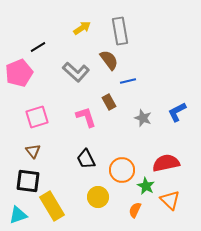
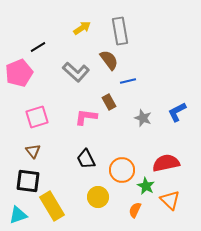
pink L-shape: rotated 65 degrees counterclockwise
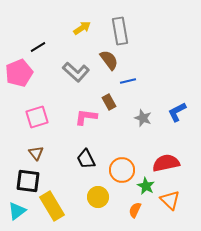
brown triangle: moved 3 px right, 2 px down
cyan triangle: moved 1 px left, 4 px up; rotated 18 degrees counterclockwise
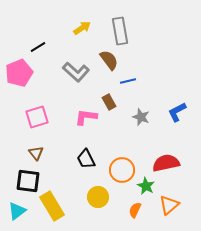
gray star: moved 2 px left, 1 px up
orange triangle: moved 1 px left, 5 px down; rotated 35 degrees clockwise
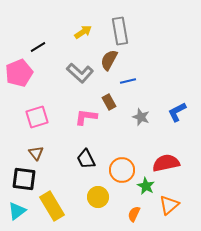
yellow arrow: moved 1 px right, 4 px down
brown semicircle: rotated 115 degrees counterclockwise
gray L-shape: moved 4 px right, 1 px down
black square: moved 4 px left, 2 px up
orange semicircle: moved 1 px left, 4 px down
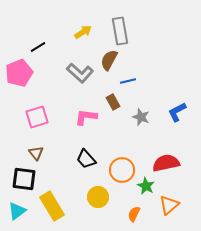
brown rectangle: moved 4 px right
black trapezoid: rotated 15 degrees counterclockwise
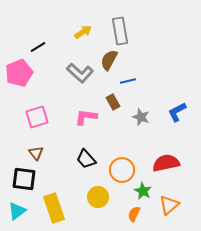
green star: moved 3 px left, 5 px down
yellow rectangle: moved 2 px right, 2 px down; rotated 12 degrees clockwise
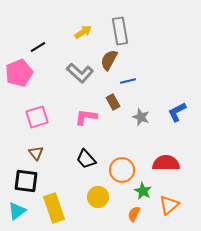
red semicircle: rotated 12 degrees clockwise
black square: moved 2 px right, 2 px down
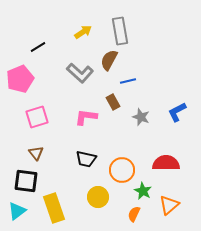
pink pentagon: moved 1 px right, 6 px down
black trapezoid: rotated 35 degrees counterclockwise
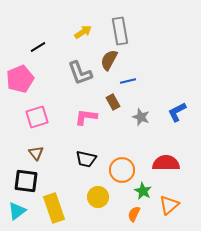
gray L-shape: rotated 28 degrees clockwise
